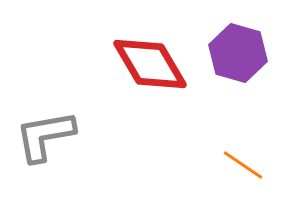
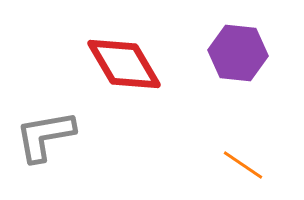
purple hexagon: rotated 10 degrees counterclockwise
red diamond: moved 26 px left
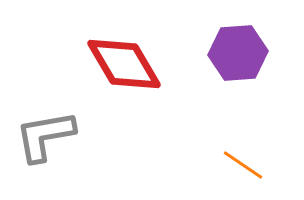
purple hexagon: rotated 10 degrees counterclockwise
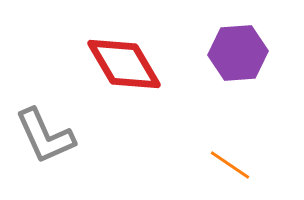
gray L-shape: rotated 104 degrees counterclockwise
orange line: moved 13 px left
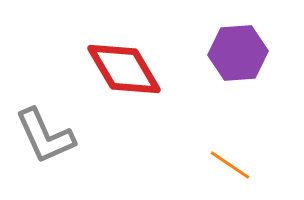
red diamond: moved 5 px down
